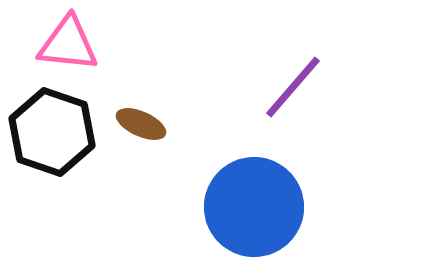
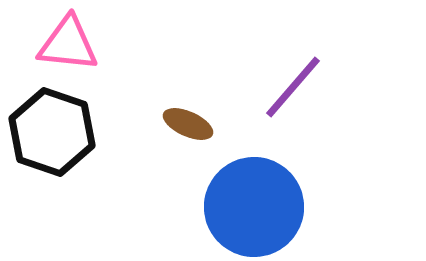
brown ellipse: moved 47 px right
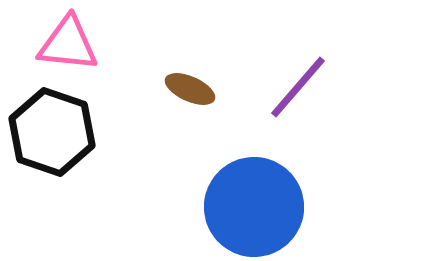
purple line: moved 5 px right
brown ellipse: moved 2 px right, 35 px up
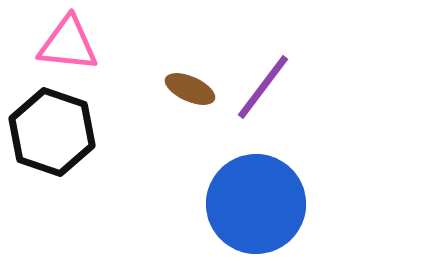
purple line: moved 35 px left; rotated 4 degrees counterclockwise
blue circle: moved 2 px right, 3 px up
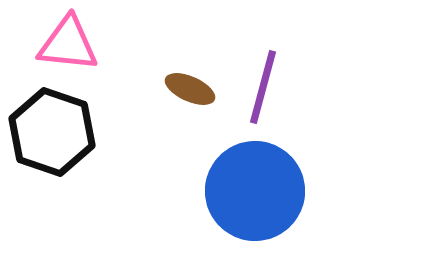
purple line: rotated 22 degrees counterclockwise
blue circle: moved 1 px left, 13 px up
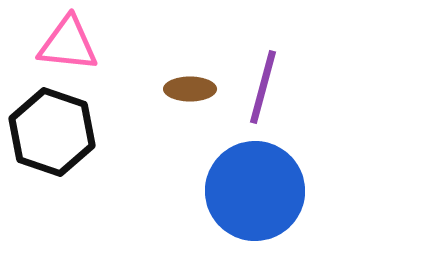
brown ellipse: rotated 24 degrees counterclockwise
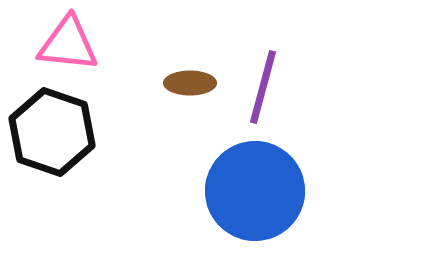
brown ellipse: moved 6 px up
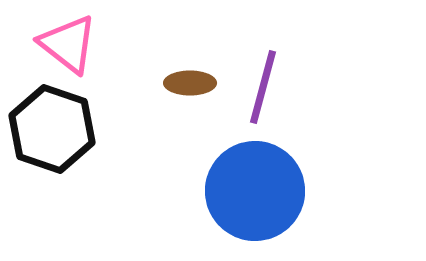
pink triangle: rotated 32 degrees clockwise
black hexagon: moved 3 px up
